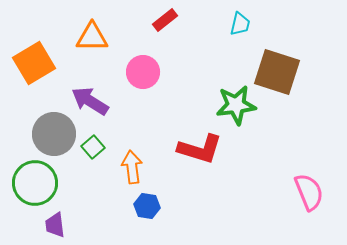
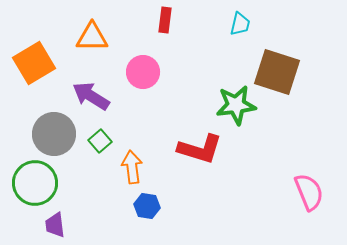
red rectangle: rotated 45 degrees counterclockwise
purple arrow: moved 1 px right, 5 px up
green square: moved 7 px right, 6 px up
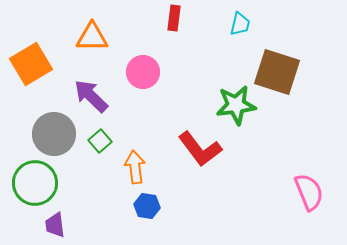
red rectangle: moved 9 px right, 2 px up
orange square: moved 3 px left, 1 px down
purple arrow: rotated 12 degrees clockwise
red L-shape: rotated 36 degrees clockwise
orange arrow: moved 3 px right
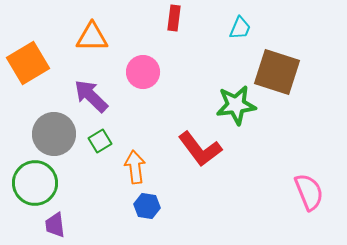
cyan trapezoid: moved 4 px down; rotated 10 degrees clockwise
orange square: moved 3 px left, 1 px up
green square: rotated 10 degrees clockwise
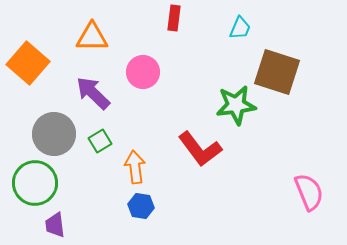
orange square: rotated 18 degrees counterclockwise
purple arrow: moved 2 px right, 3 px up
blue hexagon: moved 6 px left
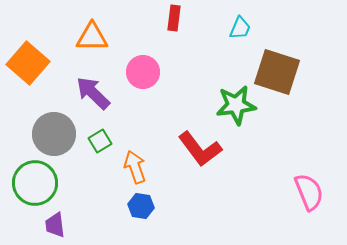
orange arrow: rotated 12 degrees counterclockwise
